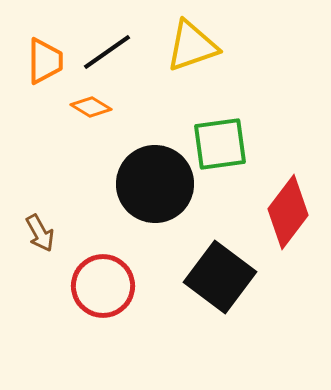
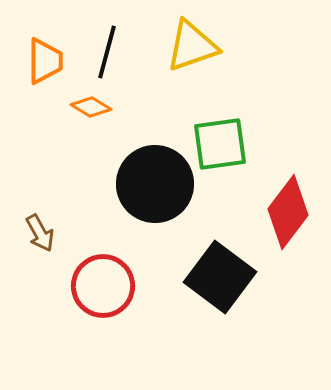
black line: rotated 40 degrees counterclockwise
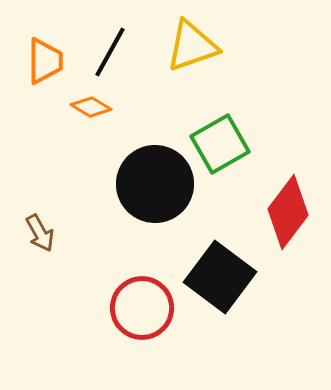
black line: moved 3 px right; rotated 14 degrees clockwise
green square: rotated 22 degrees counterclockwise
red circle: moved 39 px right, 22 px down
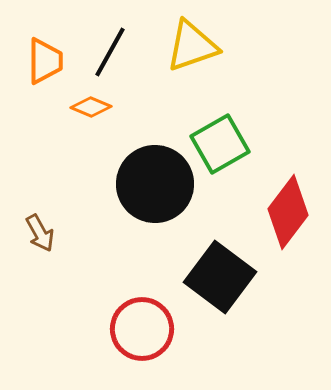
orange diamond: rotated 9 degrees counterclockwise
red circle: moved 21 px down
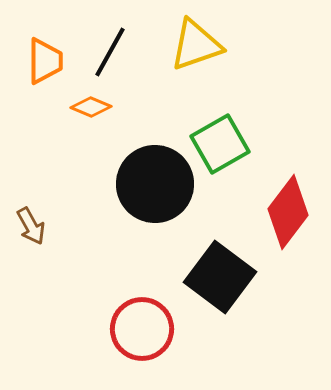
yellow triangle: moved 4 px right, 1 px up
brown arrow: moved 9 px left, 7 px up
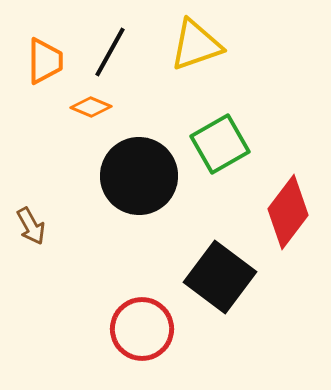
black circle: moved 16 px left, 8 px up
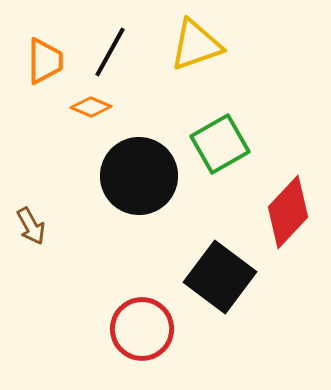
red diamond: rotated 6 degrees clockwise
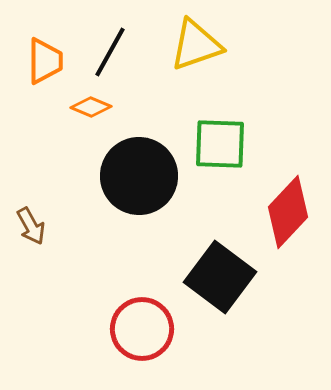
green square: rotated 32 degrees clockwise
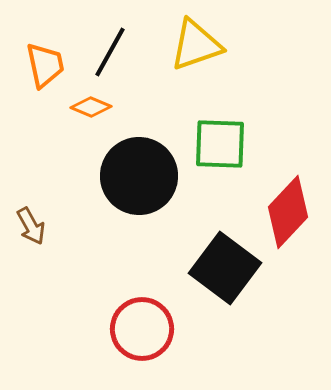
orange trapezoid: moved 4 px down; rotated 12 degrees counterclockwise
black square: moved 5 px right, 9 px up
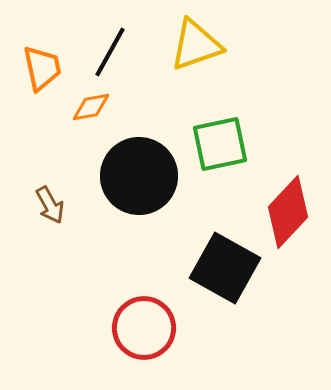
orange trapezoid: moved 3 px left, 3 px down
orange diamond: rotated 33 degrees counterclockwise
green square: rotated 14 degrees counterclockwise
brown arrow: moved 19 px right, 21 px up
black square: rotated 8 degrees counterclockwise
red circle: moved 2 px right, 1 px up
